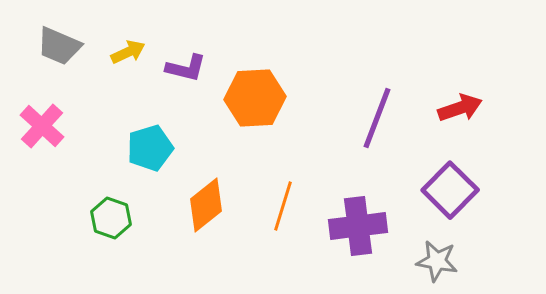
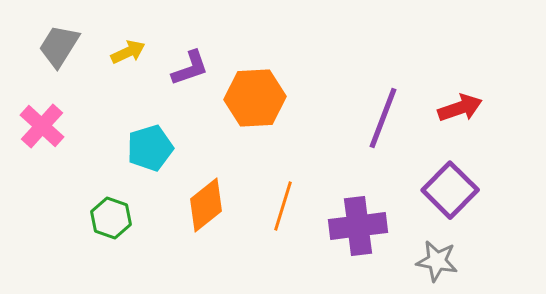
gray trapezoid: rotated 99 degrees clockwise
purple L-shape: moved 4 px right; rotated 33 degrees counterclockwise
purple line: moved 6 px right
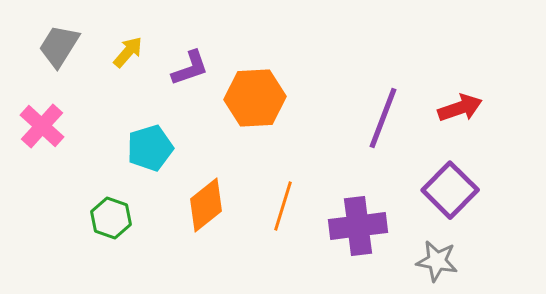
yellow arrow: rotated 24 degrees counterclockwise
